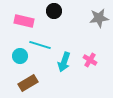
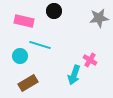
cyan arrow: moved 10 px right, 13 px down
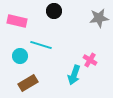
pink rectangle: moved 7 px left
cyan line: moved 1 px right
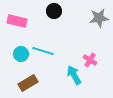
cyan line: moved 2 px right, 6 px down
cyan circle: moved 1 px right, 2 px up
cyan arrow: rotated 132 degrees clockwise
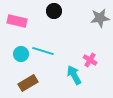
gray star: moved 1 px right
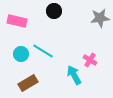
cyan line: rotated 15 degrees clockwise
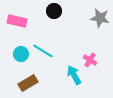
gray star: rotated 18 degrees clockwise
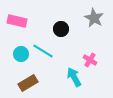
black circle: moved 7 px right, 18 px down
gray star: moved 6 px left; rotated 18 degrees clockwise
cyan arrow: moved 2 px down
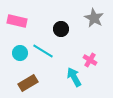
cyan circle: moved 1 px left, 1 px up
